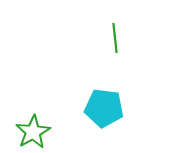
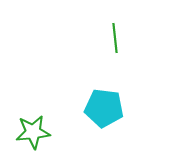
green star: rotated 24 degrees clockwise
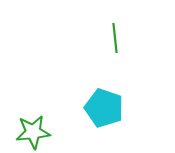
cyan pentagon: rotated 12 degrees clockwise
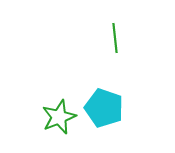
green star: moved 26 px right, 15 px up; rotated 16 degrees counterclockwise
